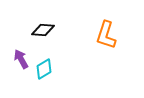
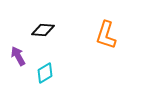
purple arrow: moved 3 px left, 3 px up
cyan diamond: moved 1 px right, 4 px down
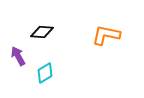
black diamond: moved 1 px left, 2 px down
orange L-shape: rotated 84 degrees clockwise
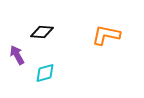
purple arrow: moved 1 px left, 1 px up
cyan diamond: rotated 15 degrees clockwise
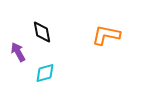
black diamond: rotated 75 degrees clockwise
purple arrow: moved 1 px right, 3 px up
